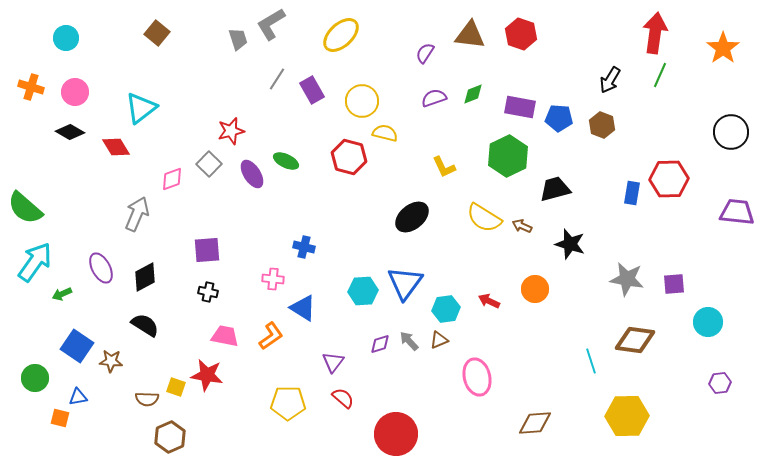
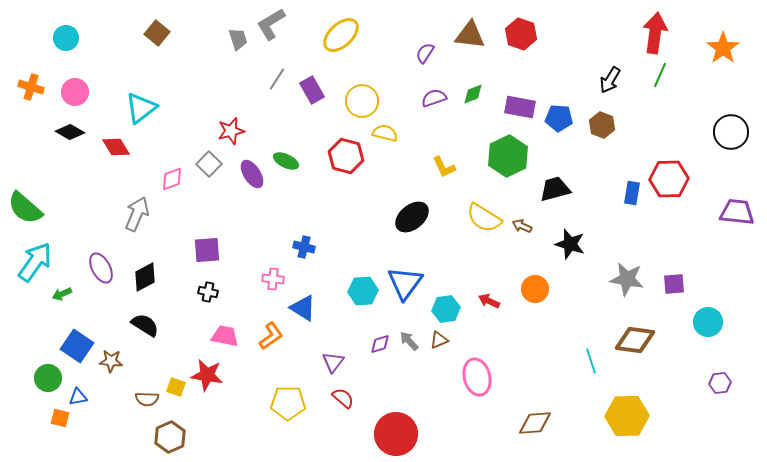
red hexagon at (349, 157): moved 3 px left, 1 px up
green circle at (35, 378): moved 13 px right
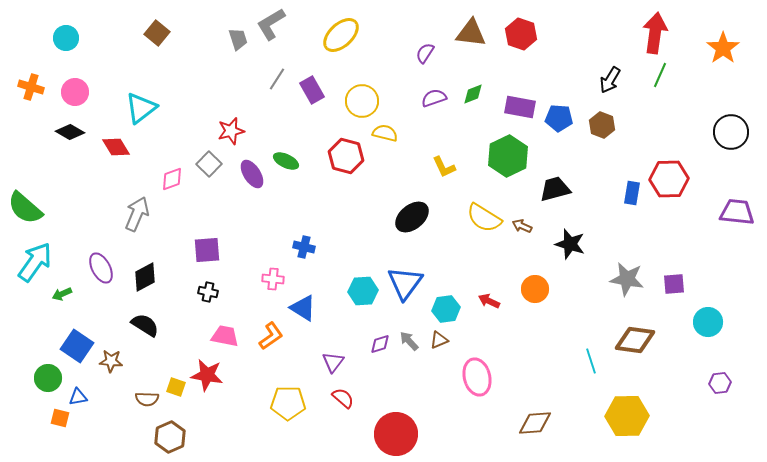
brown triangle at (470, 35): moved 1 px right, 2 px up
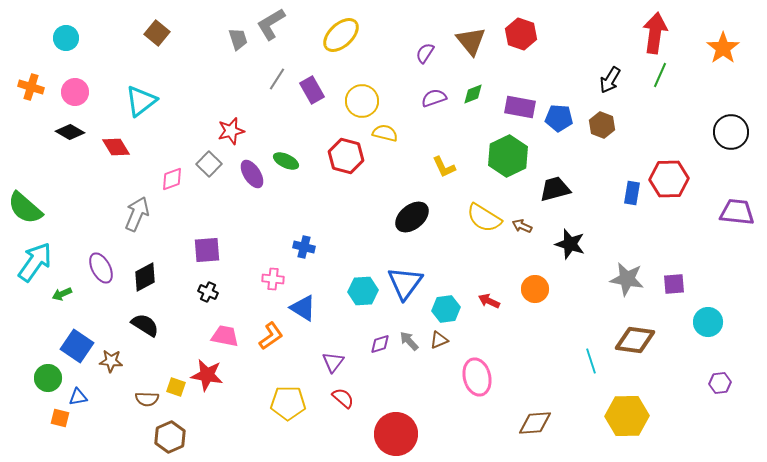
brown triangle at (471, 33): moved 8 px down; rotated 44 degrees clockwise
cyan triangle at (141, 108): moved 7 px up
black cross at (208, 292): rotated 12 degrees clockwise
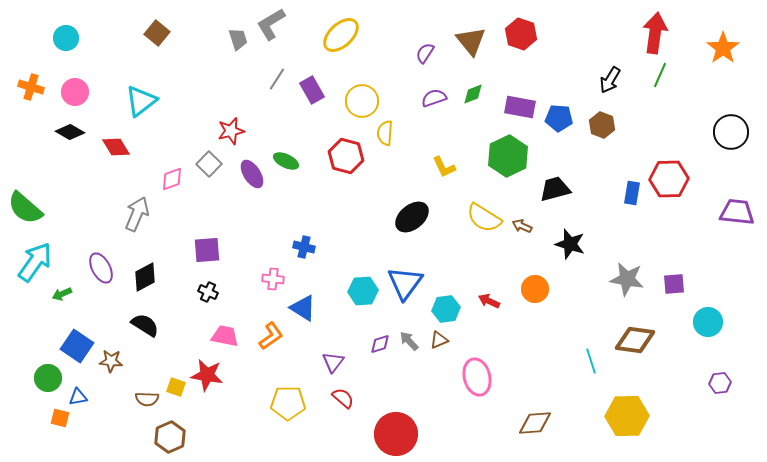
yellow semicircle at (385, 133): rotated 100 degrees counterclockwise
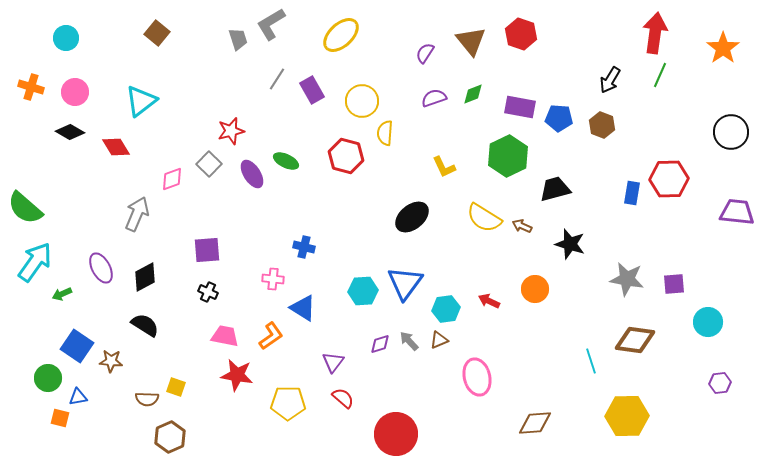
red star at (207, 375): moved 30 px right
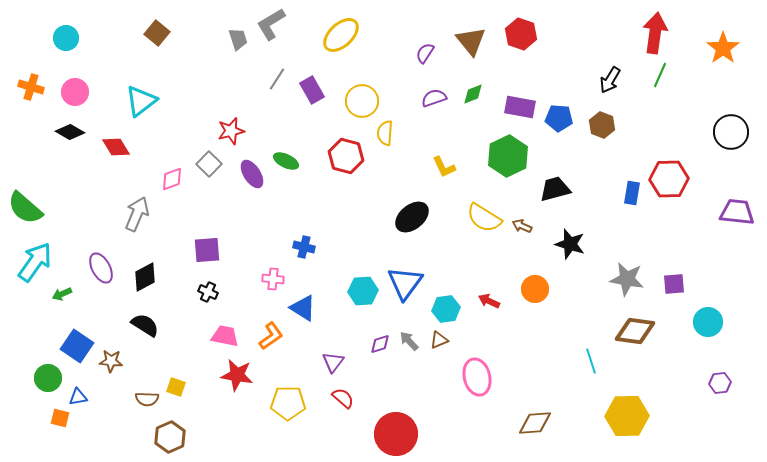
brown diamond at (635, 340): moved 9 px up
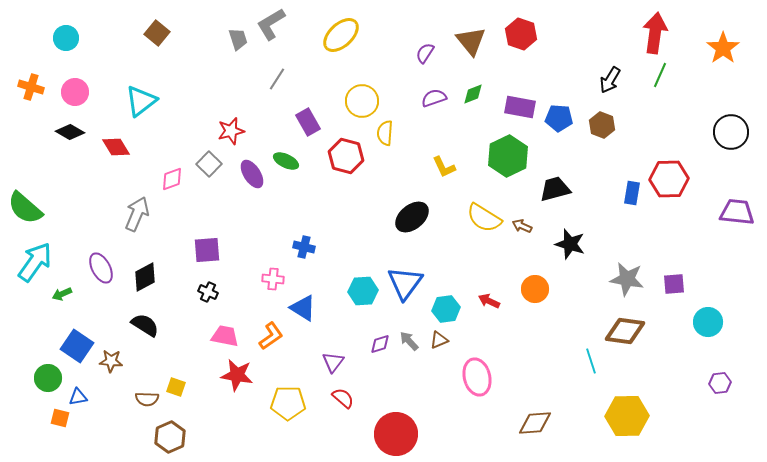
purple rectangle at (312, 90): moved 4 px left, 32 px down
brown diamond at (635, 331): moved 10 px left
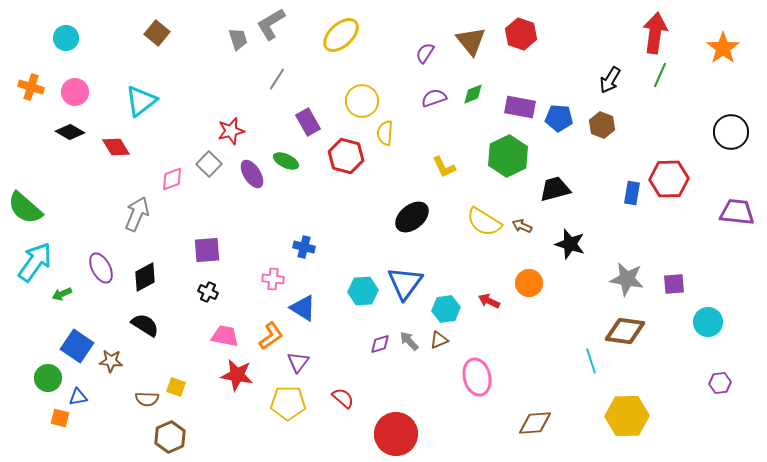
yellow semicircle at (484, 218): moved 4 px down
orange circle at (535, 289): moved 6 px left, 6 px up
purple triangle at (333, 362): moved 35 px left
